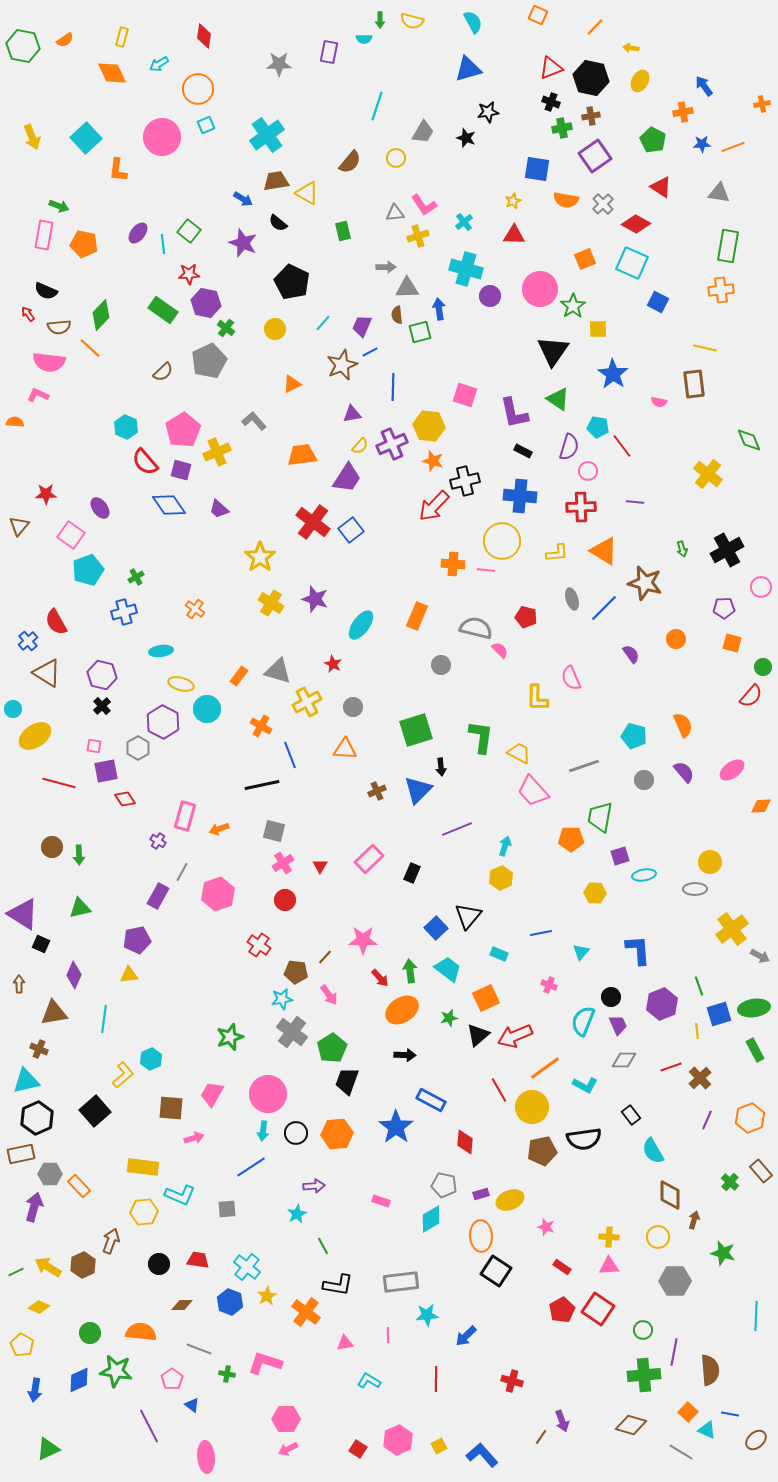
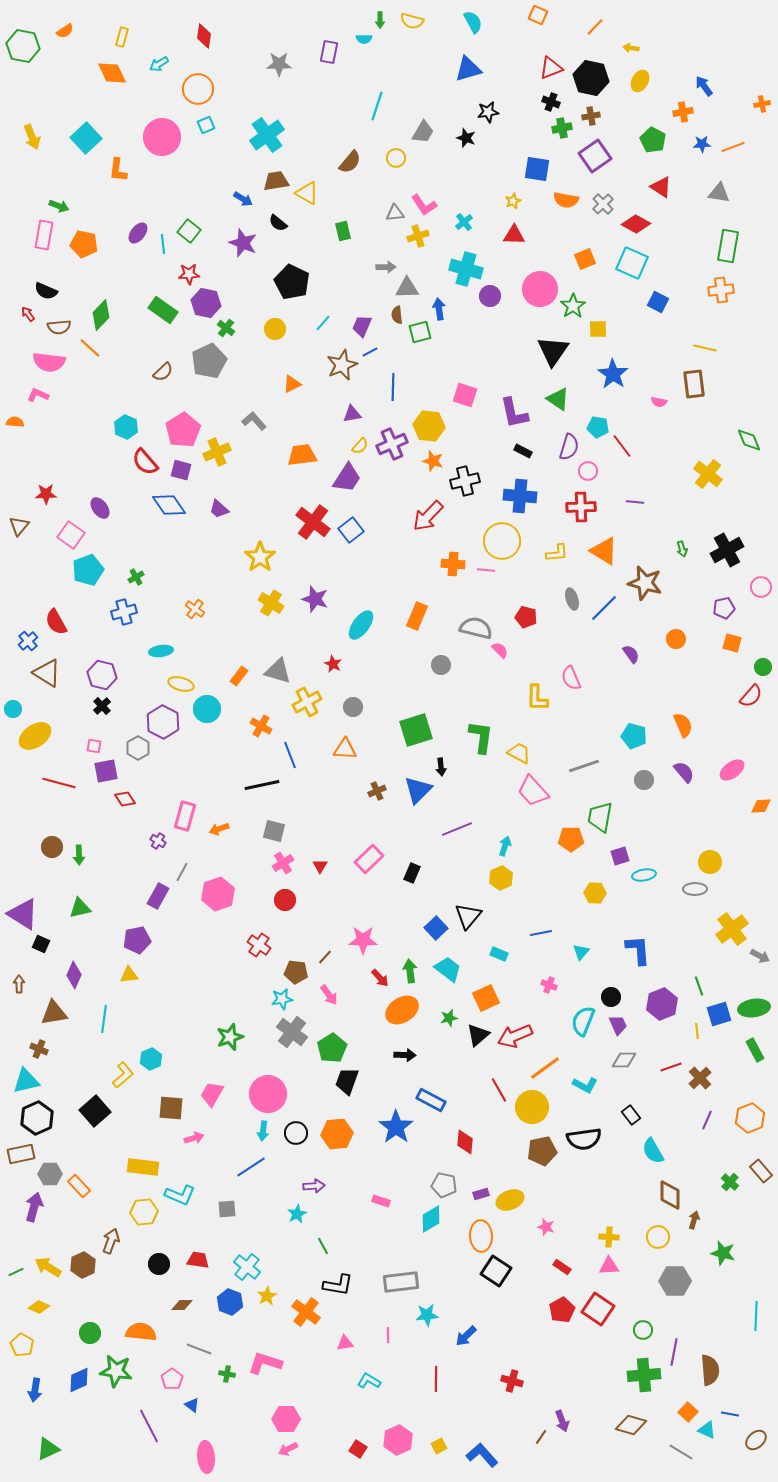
orange semicircle at (65, 40): moved 9 px up
red arrow at (434, 506): moved 6 px left, 10 px down
purple pentagon at (724, 608): rotated 10 degrees counterclockwise
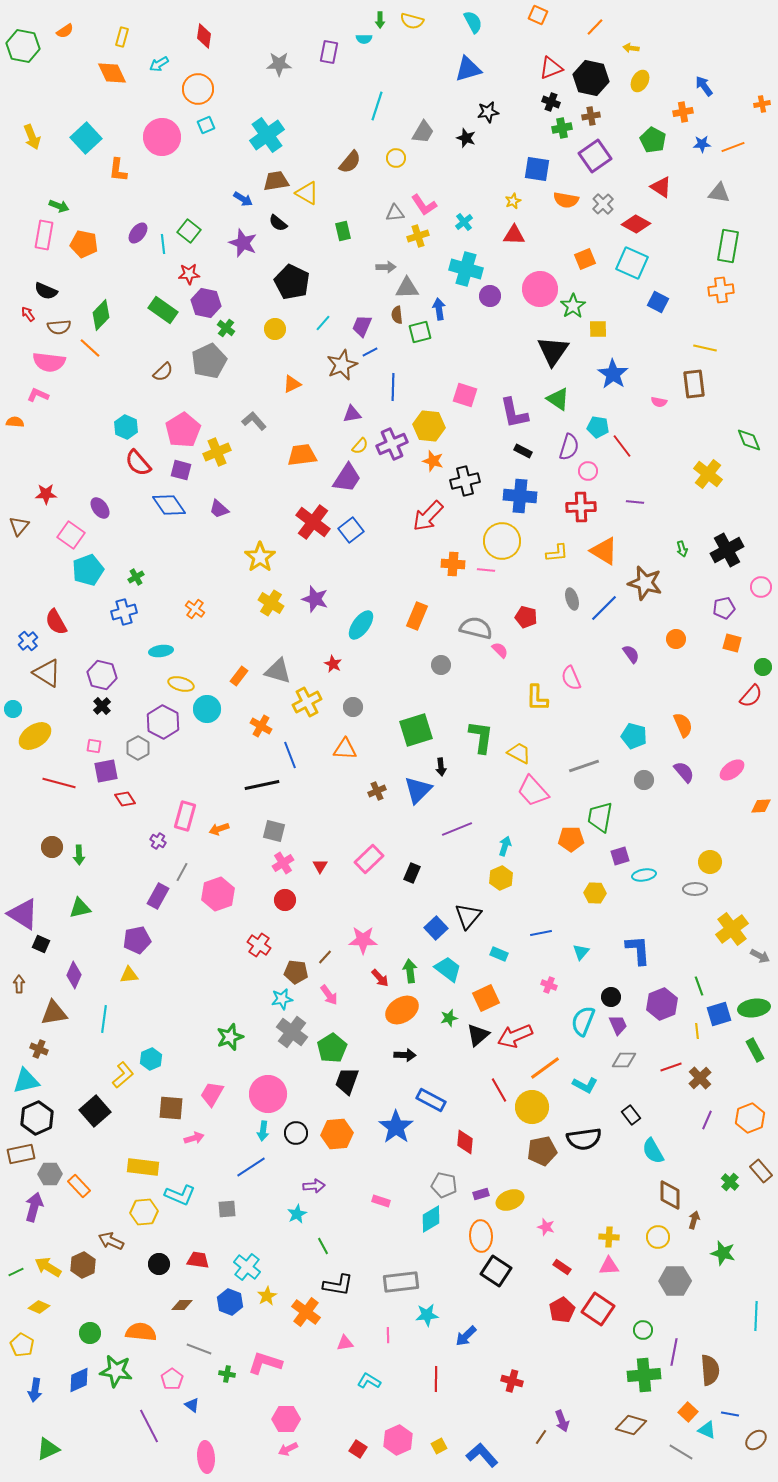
red semicircle at (145, 462): moved 7 px left, 1 px down
brown arrow at (111, 1241): rotated 85 degrees counterclockwise
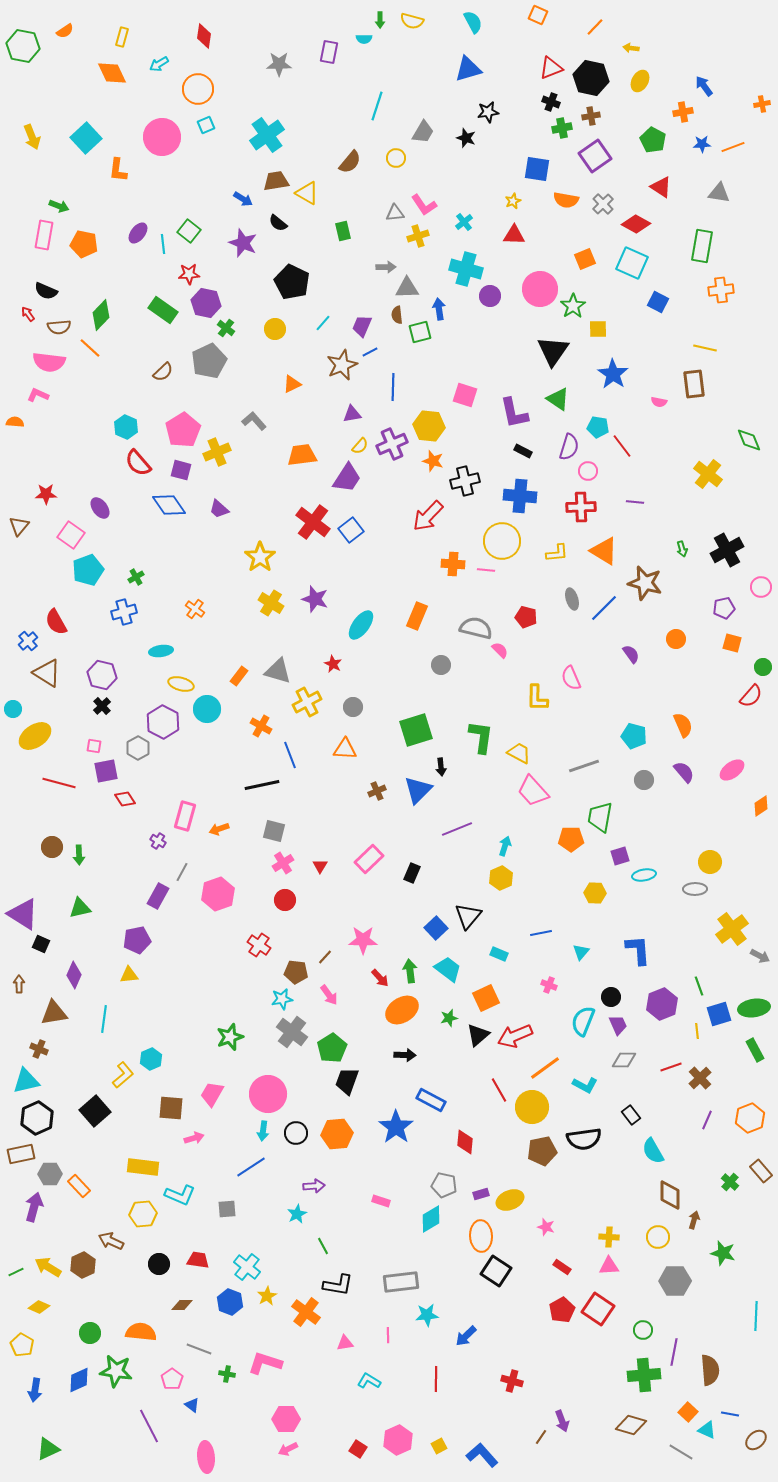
green rectangle at (728, 246): moved 26 px left
orange diamond at (761, 806): rotated 30 degrees counterclockwise
yellow hexagon at (144, 1212): moved 1 px left, 2 px down
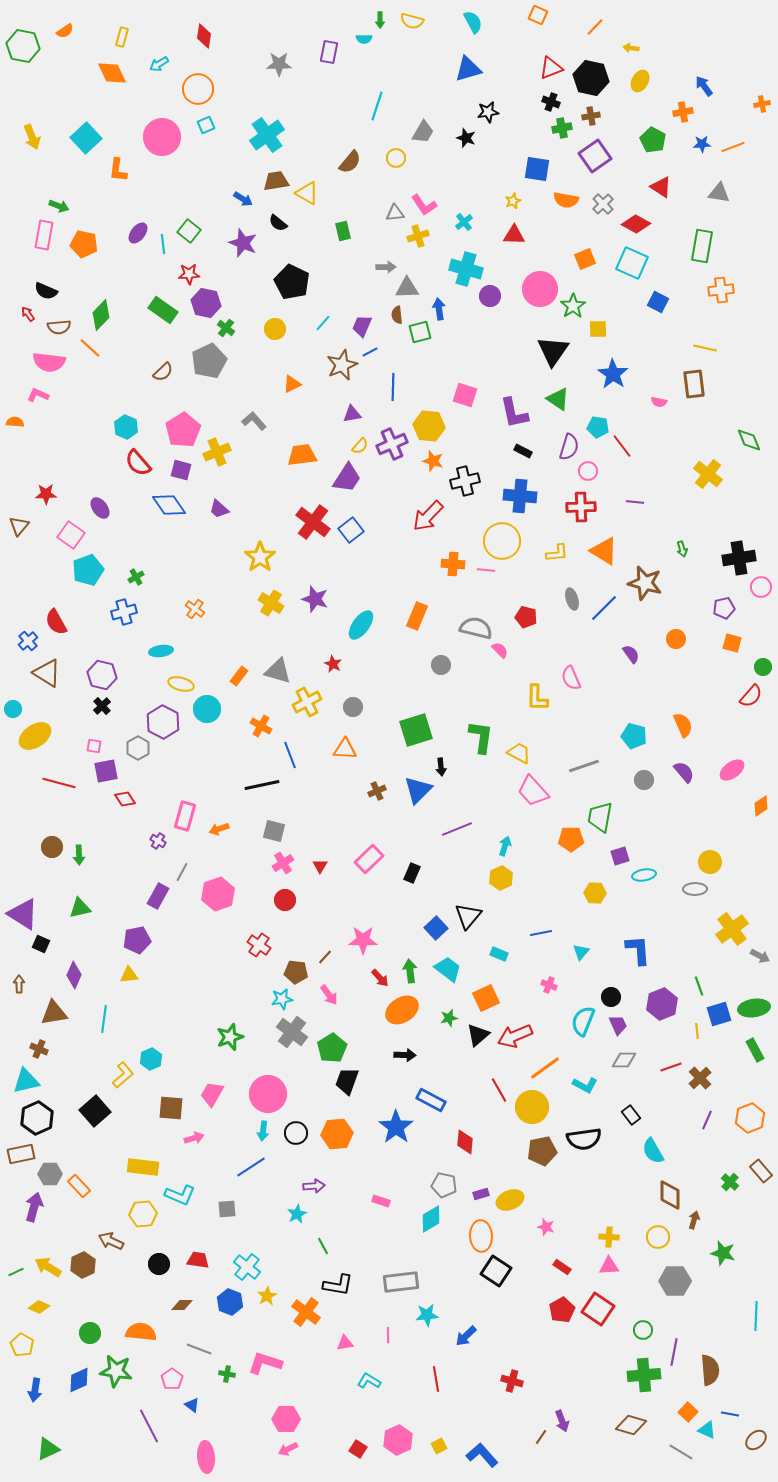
black cross at (727, 550): moved 12 px right, 8 px down; rotated 20 degrees clockwise
red line at (436, 1379): rotated 10 degrees counterclockwise
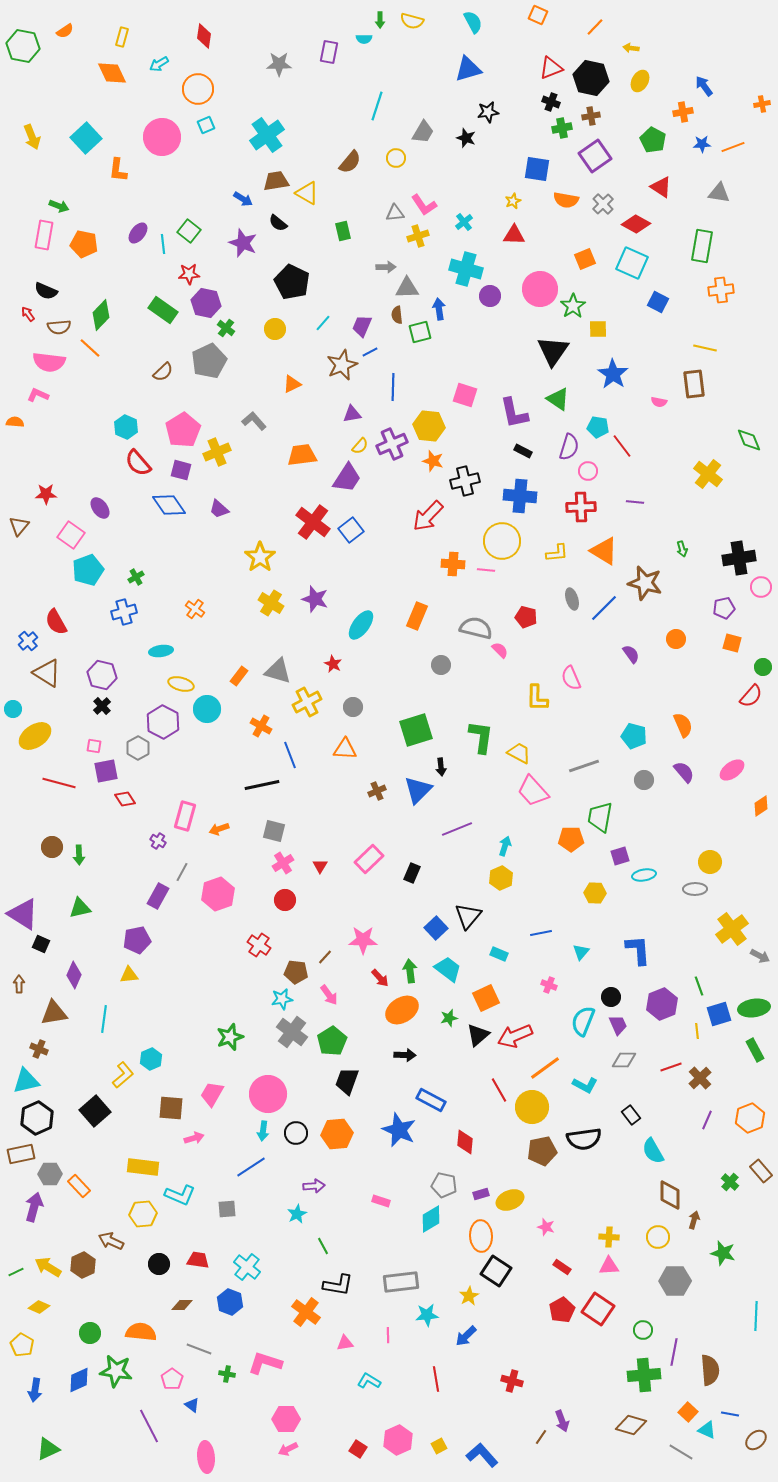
green pentagon at (332, 1048): moved 7 px up
blue star at (396, 1127): moved 3 px right, 3 px down; rotated 12 degrees counterclockwise
yellow star at (267, 1296): moved 202 px right
